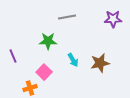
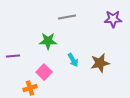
purple line: rotated 72 degrees counterclockwise
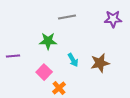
orange cross: moved 29 px right; rotated 24 degrees counterclockwise
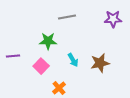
pink square: moved 3 px left, 6 px up
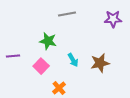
gray line: moved 3 px up
green star: rotated 12 degrees clockwise
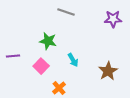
gray line: moved 1 px left, 2 px up; rotated 30 degrees clockwise
brown star: moved 8 px right, 8 px down; rotated 18 degrees counterclockwise
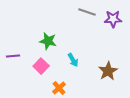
gray line: moved 21 px right
